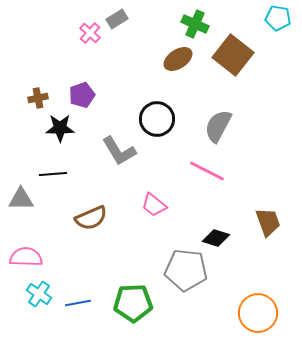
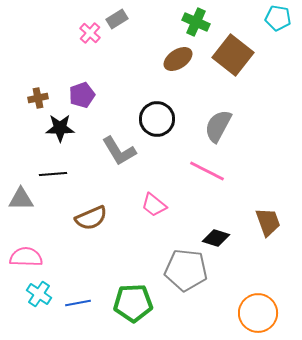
green cross: moved 1 px right, 2 px up
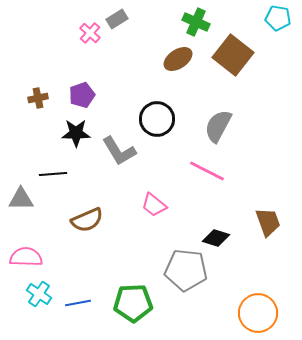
black star: moved 16 px right, 5 px down
brown semicircle: moved 4 px left, 2 px down
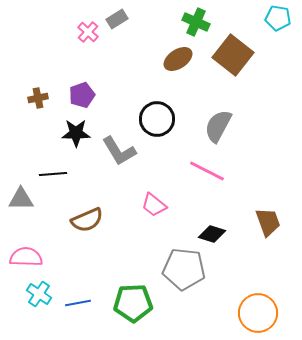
pink cross: moved 2 px left, 1 px up
black diamond: moved 4 px left, 4 px up
gray pentagon: moved 2 px left, 1 px up
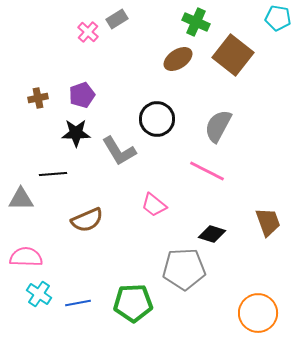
gray pentagon: rotated 9 degrees counterclockwise
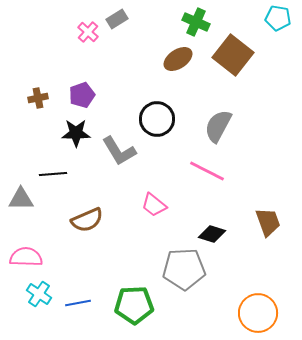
green pentagon: moved 1 px right, 2 px down
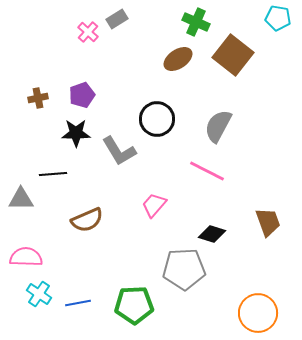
pink trapezoid: rotated 92 degrees clockwise
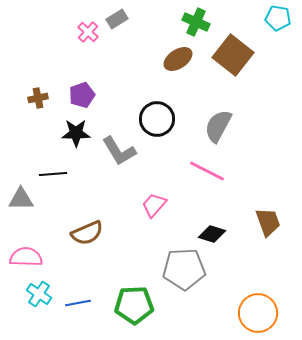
brown semicircle: moved 13 px down
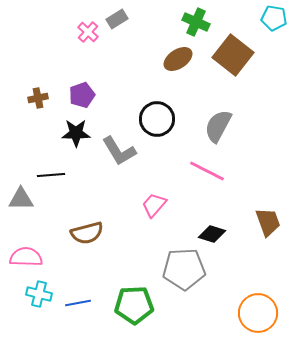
cyan pentagon: moved 4 px left
black line: moved 2 px left, 1 px down
brown semicircle: rotated 8 degrees clockwise
cyan cross: rotated 20 degrees counterclockwise
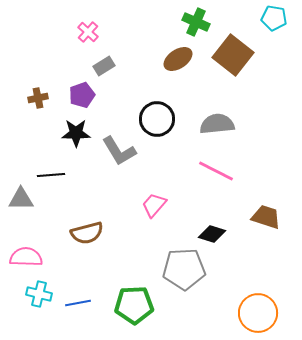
gray rectangle: moved 13 px left, 47 px down
gray semicircle: moved 1 px left, 2 px up; rotated 56 degrees clockwise
pink line: moved 9 px right
brown trapezoid: moved 2 px left, 5 px up; rotated 52 degrees counterclockwise
